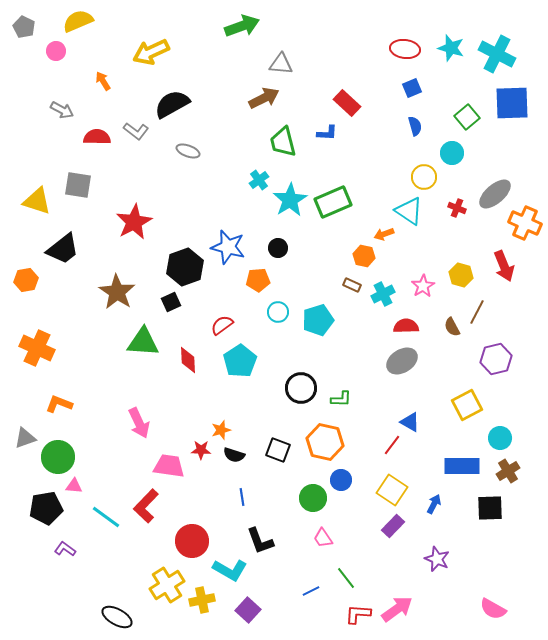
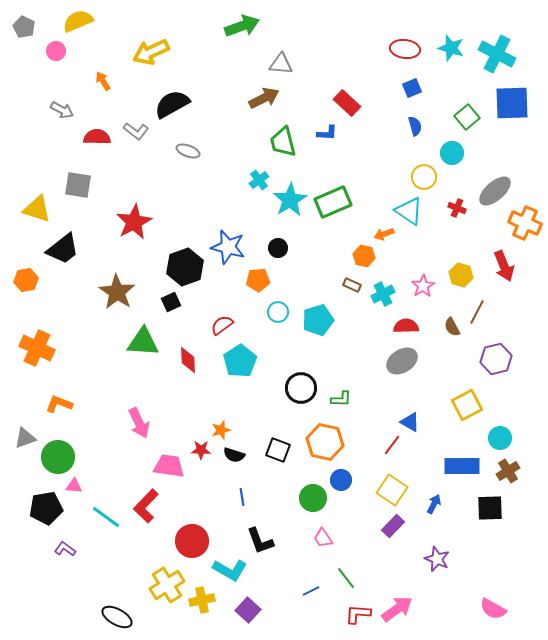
gray ellipse at (495, 194): moved 3 px up
yellow triangle at (37, 201): moved 8 px down
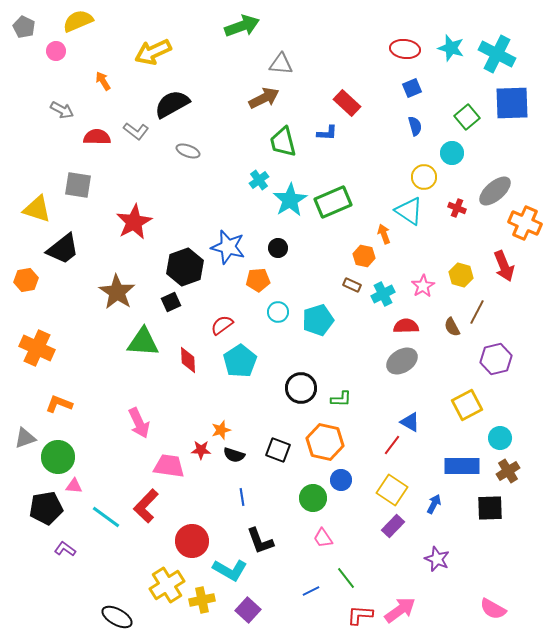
yellow arrow at (151, 52): moved 2 px right
orange arrow at (384, 234): rotated 90 degrees clockwise
pink arrow at (397, 609): moved 3 px right, 1 px down
red L-shape at (358, 614): moved 2 px right, 1 px down
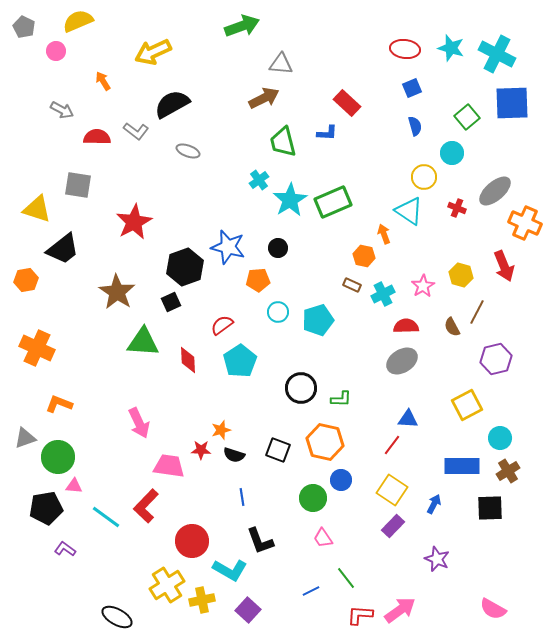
blue triangle at (410, 422): moved 2 px left, 3 px up; rotated 25 degrees counterclockwise
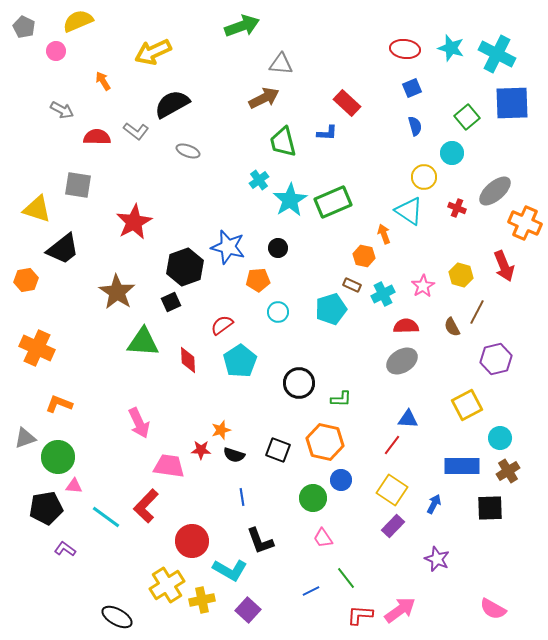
cyan pentagon at (318, 320): moved 13 px right, 11 px up
black circle at (301, 388): moved 2 px left, 5 px up
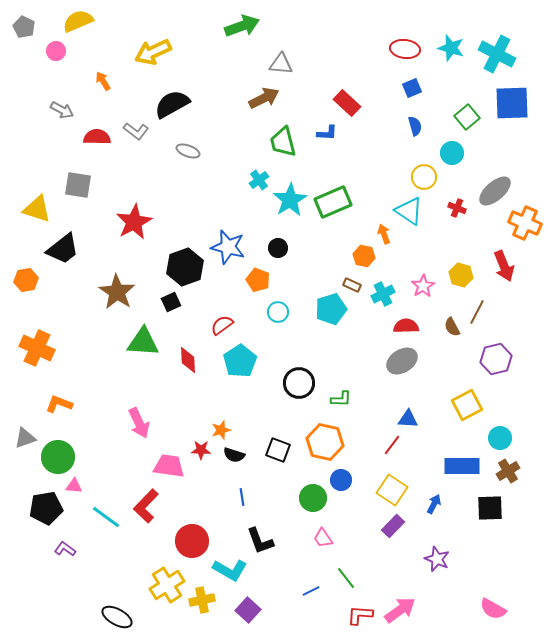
orange pentagon at (258, 280): rotated 25 degrees clockwise
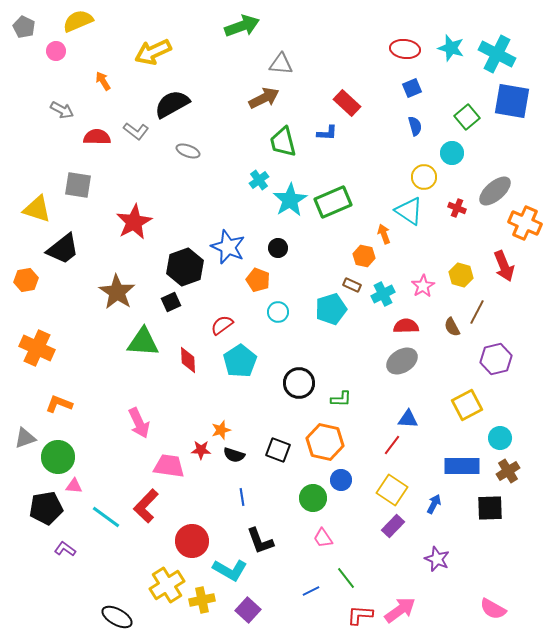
blue square at (512, 103): moved 2 px up; rotated 12 degrees clockwise
blue star at (228, 247): rotated 8 degrees clockwise
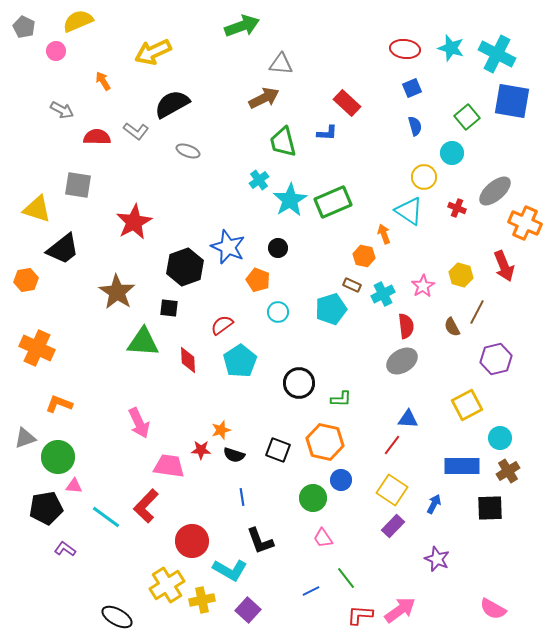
black square at (171, 302): moved 2 px left, 6 px down; rotated 30 degrees clockwise
red semicircle at (406, 326): rotated 85 degrees clockwise
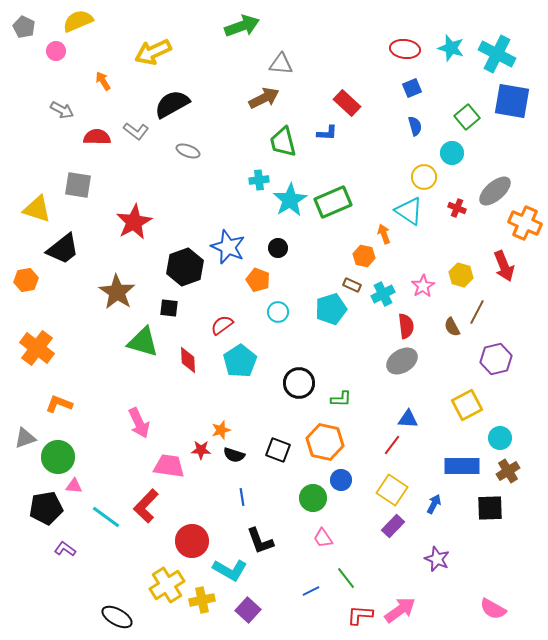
cyan cross at (259, 180): rotated 30 degrees clockwise
green triangle at (143, 342): rotated 12 degrees clockwise
orange cross at (37, 348): rotated 12 degrees clockwise
